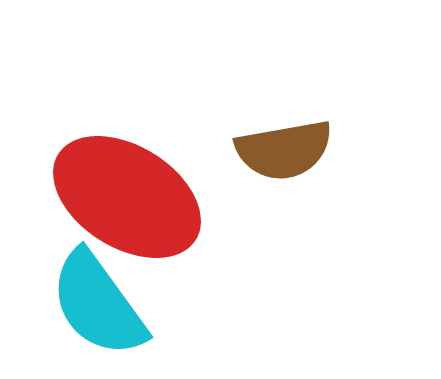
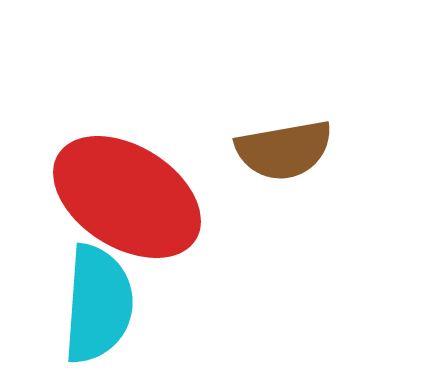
cyan semicircle: rotated 140 degrees counterclockwise
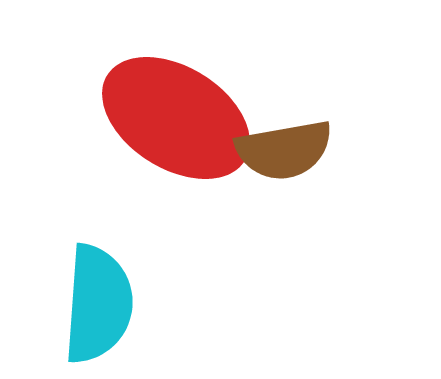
red ellipse: moved 49 px right, 79 px up
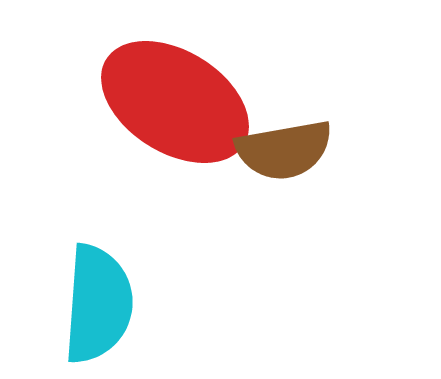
red ellipse: moved 1 px left, 16 px up
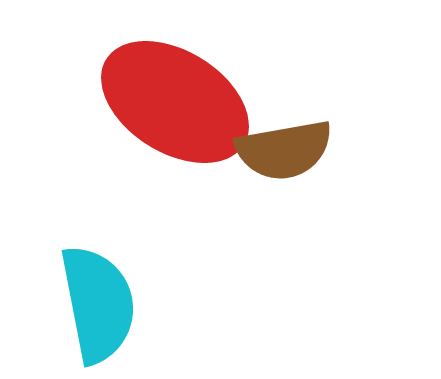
cyan semicircle: rotated 15 degrees counterclockwise
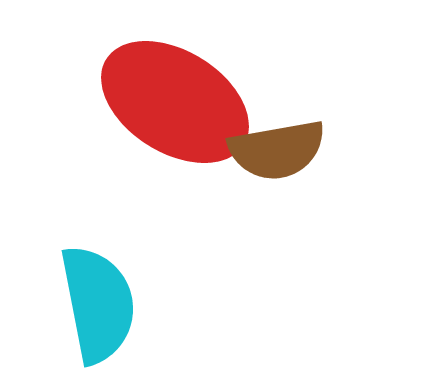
brown semicircle: moved 7 px left
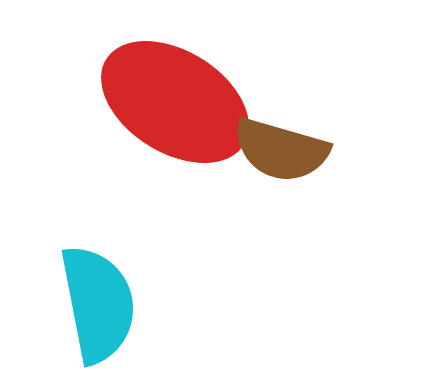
brown semicircle: moved 4 px right; rotated 26 degrees clockwise
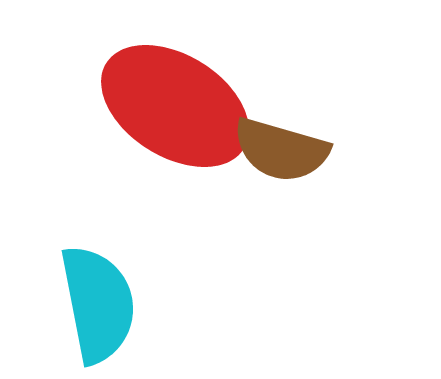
red ellipse: moved 4 px down
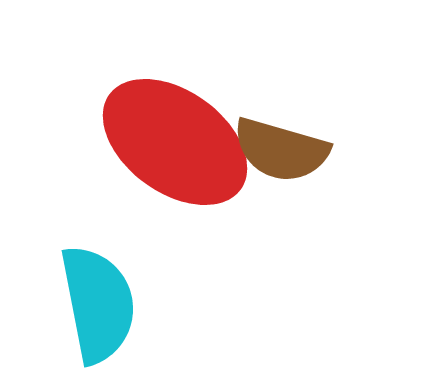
red ellipse: moved 36 px down; rotated 4 degrees clockwise
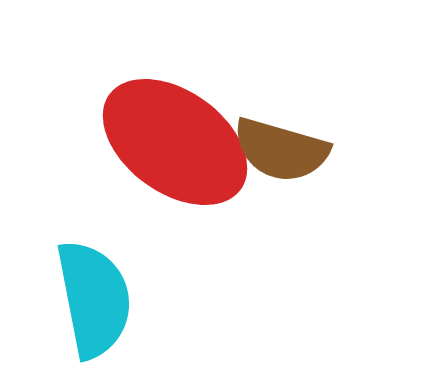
cyan semicircle: moved 4 px left, 5 px up
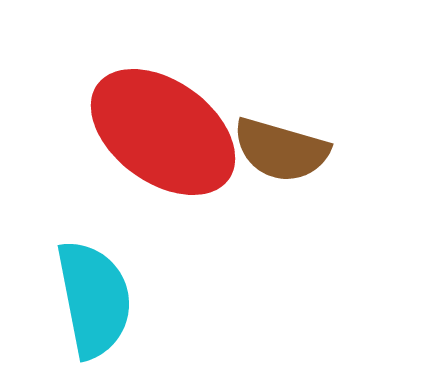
red ellipse: moved 12 px left, 10 px up
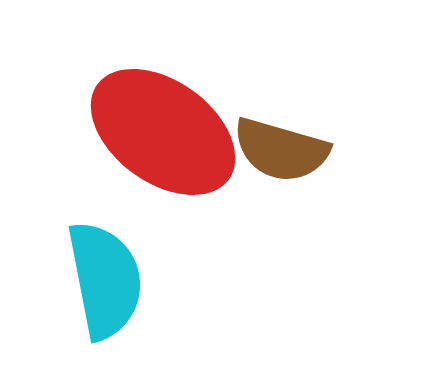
cyan semicircle: moved 11 px right, 19 px up
